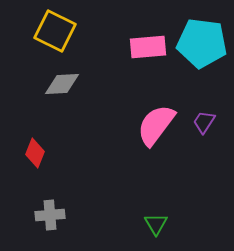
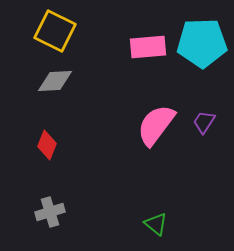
cyan pentagon: rotated 9 degrees counterclockwise
gray diamond: moved 7 px left, 3 px up
red diamond: moved 12 px right, 8 px up
gray cross: moved 3 px up; rotated 12 degrees counterclockwise
green triangle: rotated 20 degrees counterclockwise
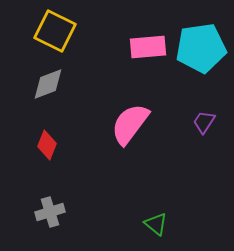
cyan pentagon: moved 1 px left, 5 px down; rotated 6 degrees counterclockwise
gray diamond: moved 7 px left, 3 px down; rotated 18 degrees counterclockwise
pink semicircle: moved 26 px left, 1 px up
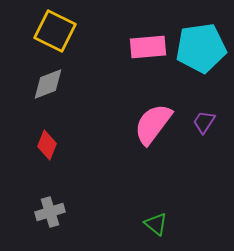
pink semicircle: moved 23 px right
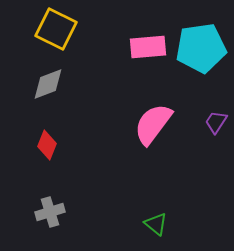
yellow square: moved 1 px right, 2 px up
purple trapezoid: moved 12 px right
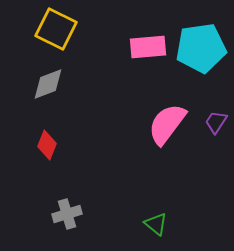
pink semicircle: moved 14 px right
gray cross: moved 17 px right, 2 px down
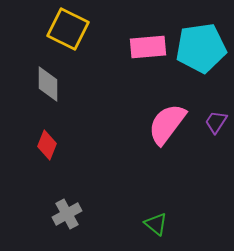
yellow square: moved 12 px right
gray diamond: rotated 69 degrees counterclockwise
gray cross: rotated 12 degrees counterclockwise
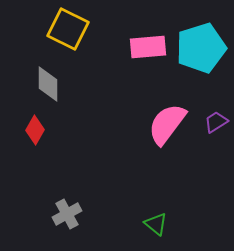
cyan pentagon: rotated 9 degrees counterclockwise
purple trapezoid: rotated 25 degrees clockwise
red diamond: moved 12 px left, 15 px up; rotated 8 degrees clockwise
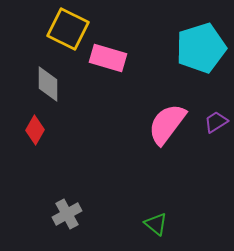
pink rectangle: moved 40 px left, 11 px down; rotated 21 degrees clockwise
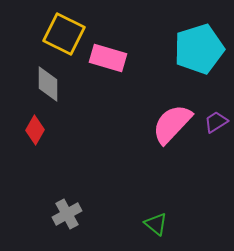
yellow square: moved 4 px left, 5 px down
cyan pentagon: moved 2 px left, 1 px down
pink semicircle: moved 5 px right; rotated 6 degrees clockwise
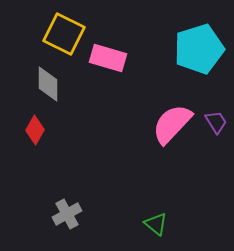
purple trapezoid: rotated 90 degrees clockwise
